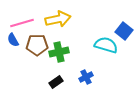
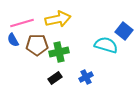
black rectangle: moved 1 px left, 4 px up
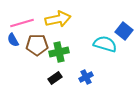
cyan semicircle: moved 1 px left, 1 px up
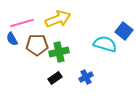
yellow arrow: rotated 10 degrees counterclockwise
blue semicircle: moved 1 px left, 1 px up
